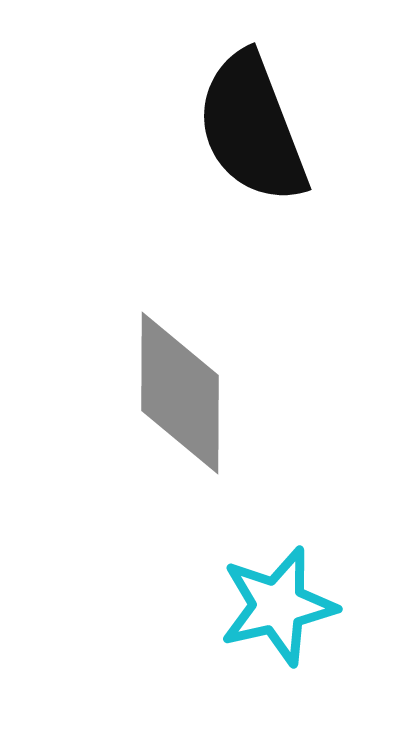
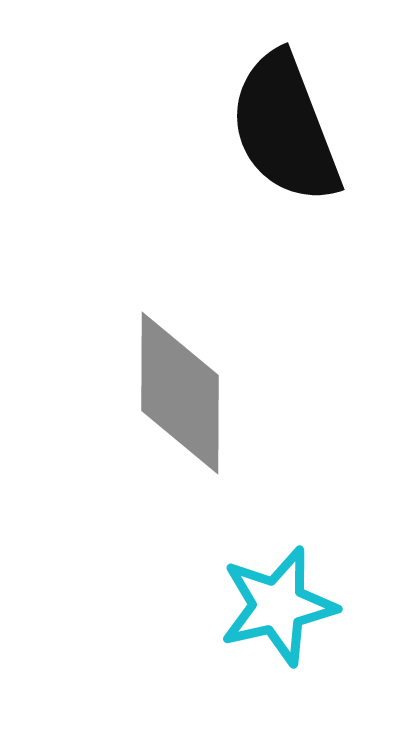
black semicircle: moved 33 px right
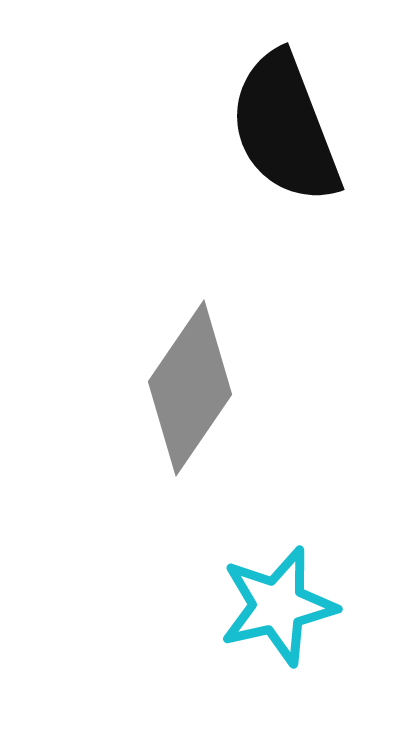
gray diamond: moved 10 px right, 5 px up; rotated 34 degrees clockwise
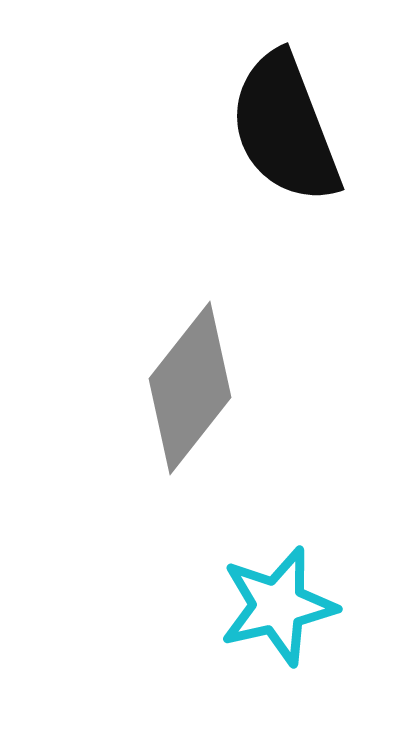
gray diamond: rotated 4 degrees clockwise
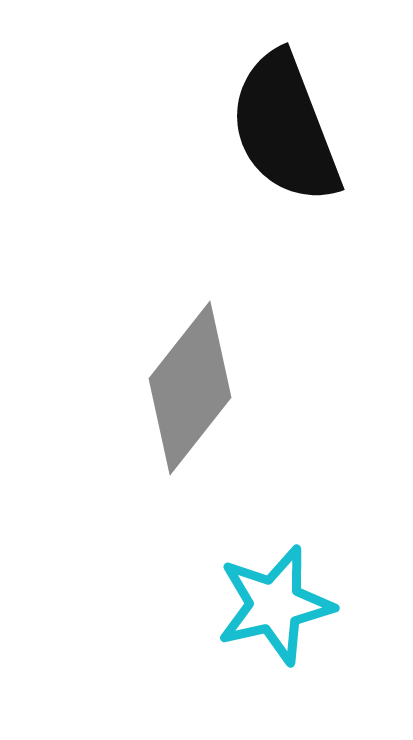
cyan star: moved 3 px left, 1 px up
